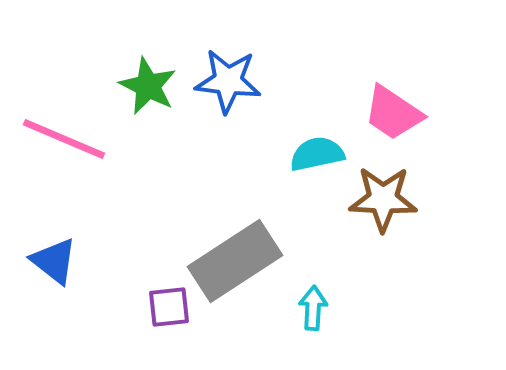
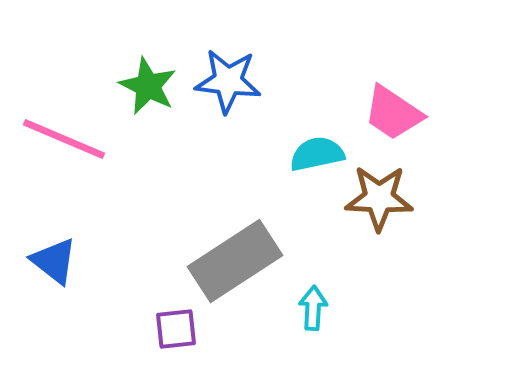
brown star: moved 4 px left, 1 px up
purple square: moved 7 px right, 22 px down
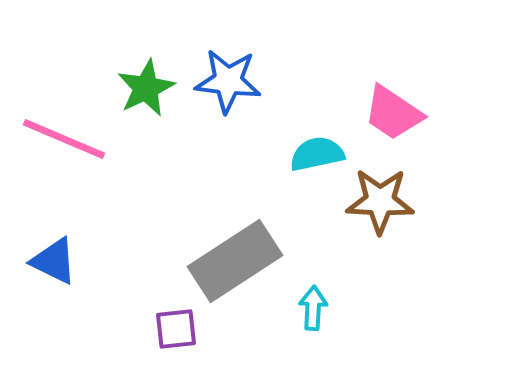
green star: moved 2 px left, 2 px down; rotated 20 degrees clockwise
brown star: moved 1 px right, 3 px down
blue triangle: rotated 12 degrees counterclockwise
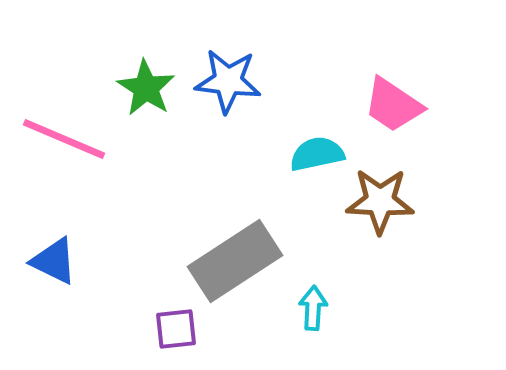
green star: rotated 14 degrees counterclockwise
pink trapezoid: moved 8 px up
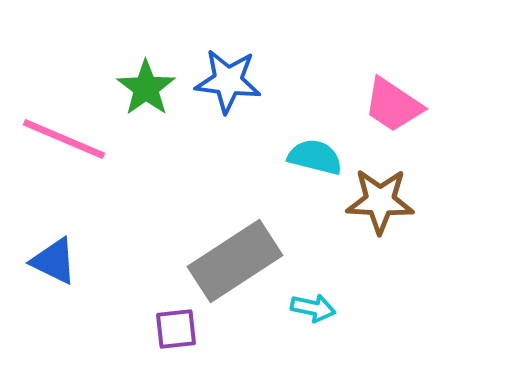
green star: rotated 4 degrees clockwise
cyan semicircle: moved 2 px left, 3 px down; rotated 26 degrees clockwise
cyan arrow: rotated 99 degrees clockwise
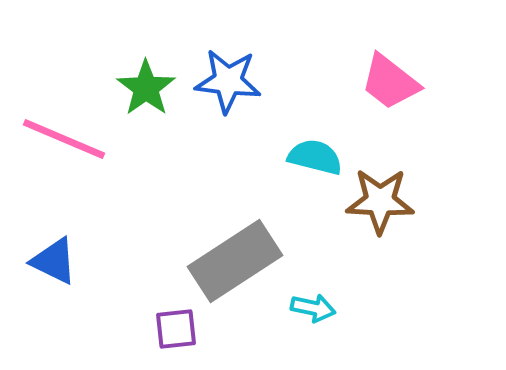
pink trapezoid: moved 3 px left, 23 px up; rotated 4 degrees clockwise
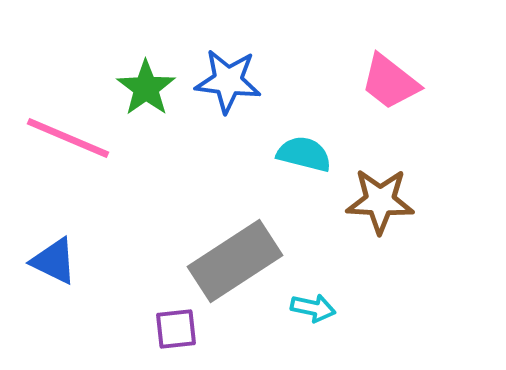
pink line: moved 4 px right, 1 px up
cyan semicircle: moved 11 px left, 3 px up
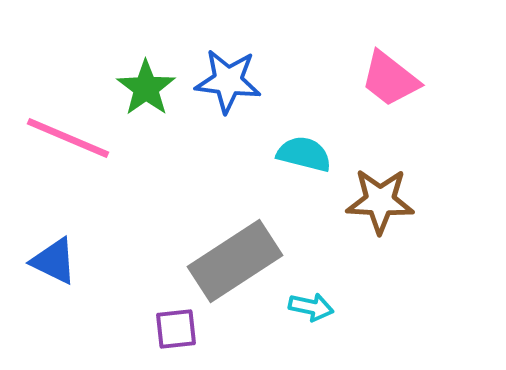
pink trapezoid: moved 3 px up
cyan arrow: moved 2 px left, 1 px up
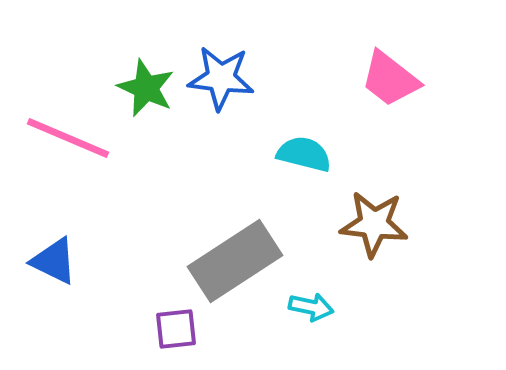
blue star: moved 7 px left, 3 px up
green star: rotated 12 degrees counterclockwise
brown star: moved 6 px left, 23 px down; rotated 4 degrees clockwise
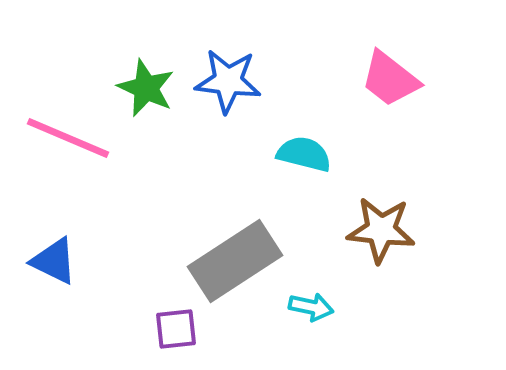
blue star: moved 7 px right, 3 px down
brown star: moved 7 px right, 6 px down
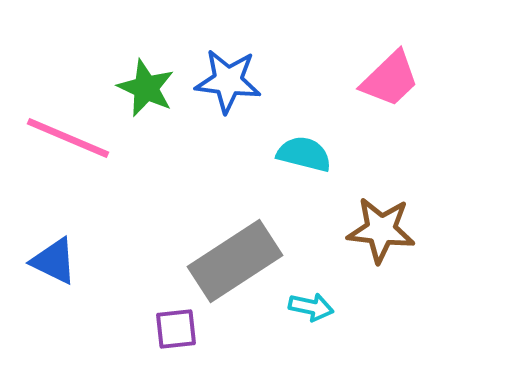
pink trapezoid: rotated 82 degrees counterclockwise
